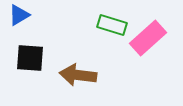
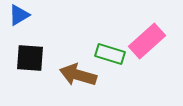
green rectangle: moved 2 px left, 29 px down
pink rectangle: moved 1 px left, 3 px down
brown arrow: rotated 9 degrees clockwise
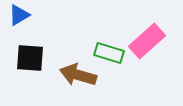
green rectangle: moved 1 px left, 1 px up
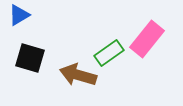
pink rectangle: moved 2 px up; rotated 9 degrees counterclockwise
green rectangle: rotated 52 degrees counterclockwise
black square: rotated 12 degrees clockwise
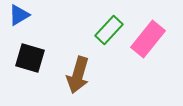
pink rectangle: moved 1 px right
green rectangle: moved 23 px up; rotated 12 degrees counterclockwise
brown arrow: rotated 90 degrees counterclockwise
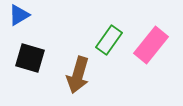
green rectangle: moved 10 px down; rotated 8 degrees counterclockwise
pink rectangle: moved 3 px right, 6 px down
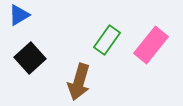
green rectangle: moved 2 px left
black square: rotated 32 degrees clockwise
brown arrow: moved 1 px right, 7 px down
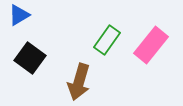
black square: rotated 12 degrees counterclockwise
